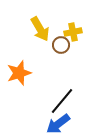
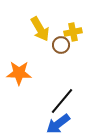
orange star: rotated 20 degrees clockwise
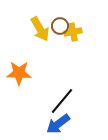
brown circle: moved 1 px left, 19 px up
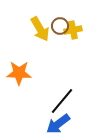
yellow cross: moved 2 px up
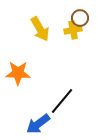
brown circle: moved 20 px right, 8 px up
orange star: moved 1 px left
blue arrow: moved 20 px left
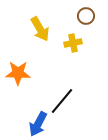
brown circle: moved 6 px right, 2 px up
yellow cross: moved 13 px down
blue arrow: rotated 25 degrees counterclockwise
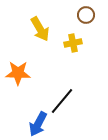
brown circle: moved 1 px up
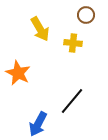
yellow cross: rotated 18 degrees clockwise
orange star: rotated 25 degrees clockwise
black line: moved 10 px right
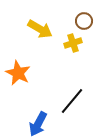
brown circle: moved 2 px left, 6 px down
yellow arrow: rotated 30 degrees counterclockwise
yellow cross: rotated 24 degrees counterclockwise
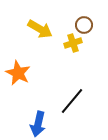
brown circle: moved 4 px down
blue arrow: rotated 15 degrees counterclockwise
